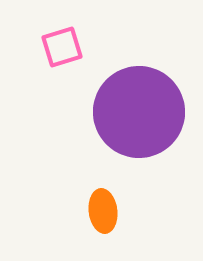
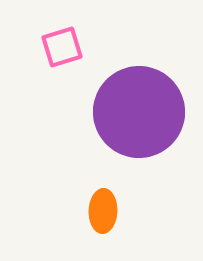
orange ellipse: rotated 9 degrees clockwise
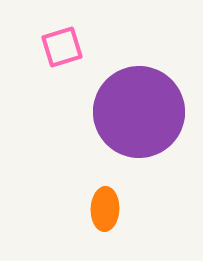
orange ellipse: moved 2 px right, 2 px up
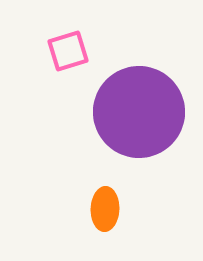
pink square: moved 6 px right, 4 px down
